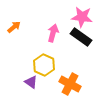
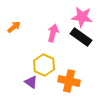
orange cross: moved 1 px left, 3 px up; rotated 15 degrees counterclockwise
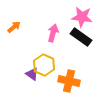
purple triangle: moved 1 px right, 8 px up
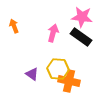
orange arrow: moved 1 px up; rotated 72 degrees counterclockwise
yellow hexagon: moved 14 px right, 4 px down; rotated 20 degrees counterclockwise
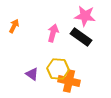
pink star: moved 3 px right, 1 px up
orange arrow: rotated 48 degrees clockwise
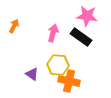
pink star: moved 2 px right
yellow hexagon: moved 4 px up
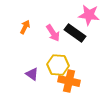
pink star: moved 2 px right, 1 px up
orange arrow: moved 11 px right, 1 px down
pink arrow: rotated 132 degrees clockwise
black rectangle: moved 6 px left, 4 px up
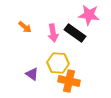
orange arrow: rotated 104 degrees clockwise
pink arrow: rotated 24 degrees clockwise
yellow hexagon: moved 2 px up
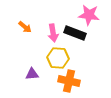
black rectangle: rotated 15 degrees counterclockwise
yellow hexagon: moved 5 px up
purple triangle: rotated 40 degrees counterclockwise
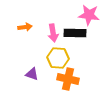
orange arrow: rotated 48 degrees counterclockwise
black rectangle: rotated 20 degrees counterclockwise
purple triangle: rotated 24 degrees clockwise
orange cross: moved 1 px left, 2 px up
